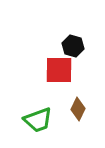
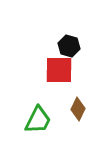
black hexagon: moved 4 px left
green trapezoid: rotated 44 degrees counterclockwise
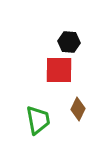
black hexagon: moved 4 px up; rotated 10 degrees counterclockwise
green trapezoid: rotated 36 degrees counterclockwise
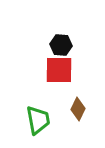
black hexagon: moved 8 px left, 3 px down
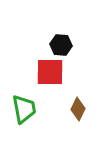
red square: moved 9 px left, 2 px down
green trapezoid: moved 14 px left, 11 px up
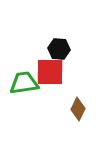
black hexagon: moved 2 px left, 4 px down
green trapezoid: moved 26 px up; rotated 88 degrees counterclockwise
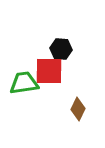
black hexagon: moved 2 px right
red square: moved 1 px left, 1 px up
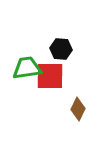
red square: moved 1 px right, 5 px down
green trapezoid: moved 3 px right, 15 px up
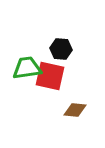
red square: rotated 12 degrees clockwise
brown diamond: moved 3 px left, 1 px down; rotated 70 degrees clockwise
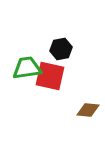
black hexagon: rotated 15 degrees counterclockwise
brown diamond: moved 13 px right
